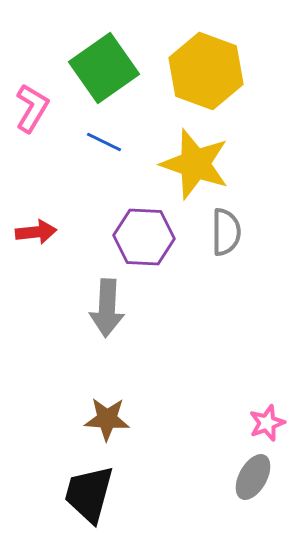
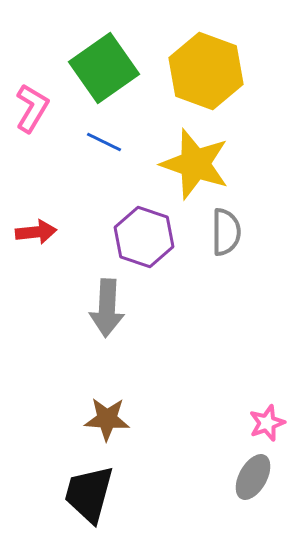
purple hexagon: rotated 16 degrees clockwise
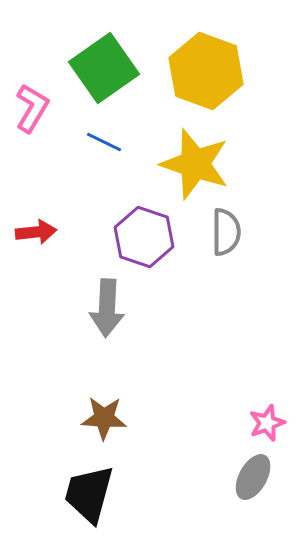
brown star: moved 3 px left, 1 px up
